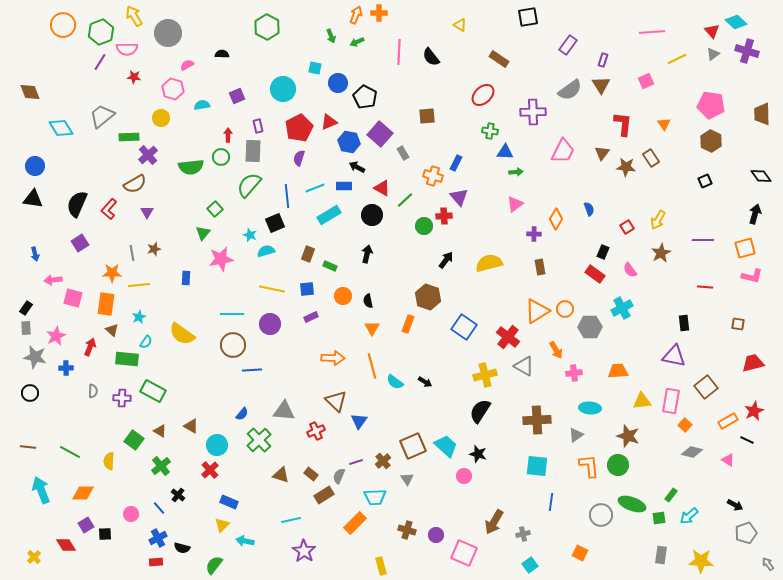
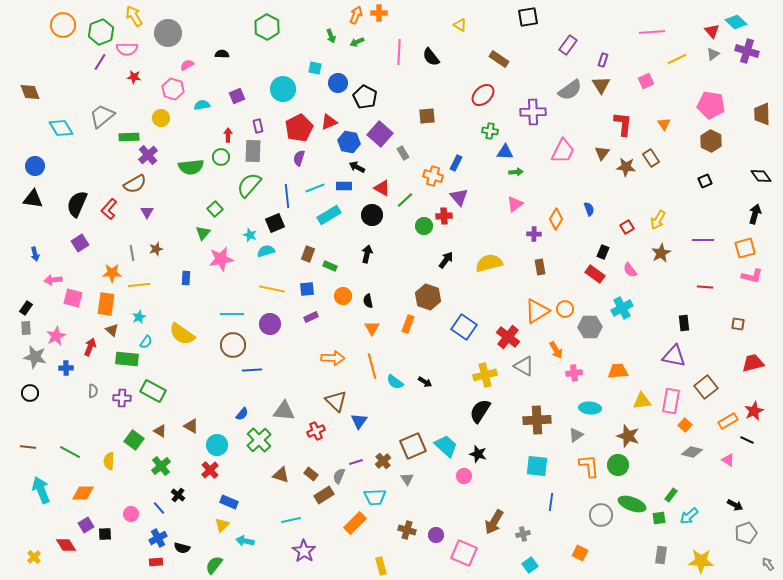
brown star at (154, 249): moved 2 px right
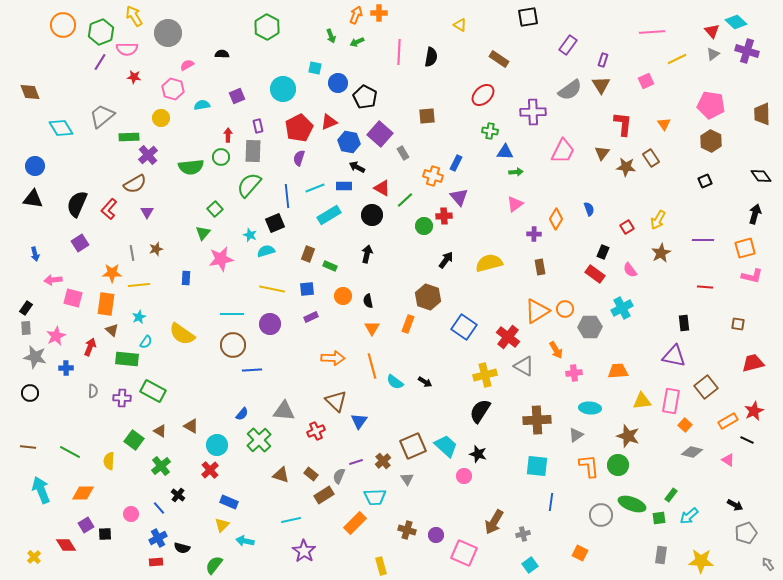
black semicircle at (431, 57): rotated 132 degrees counterclockwise
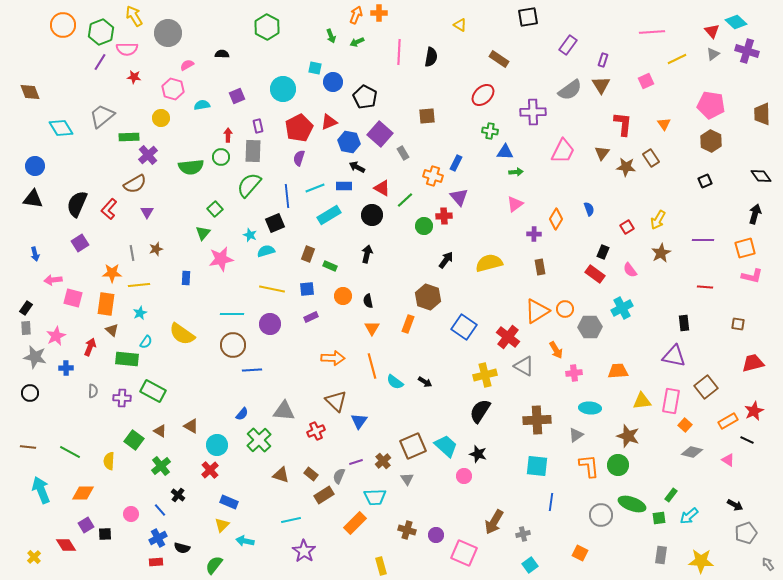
blue circle at (338, 83): moved 5 px left, 1 px up
cyan star at (139, 317): moved 1 px right, 4 px up
blue line at (159, 508): moved 1 px right, 2 px down
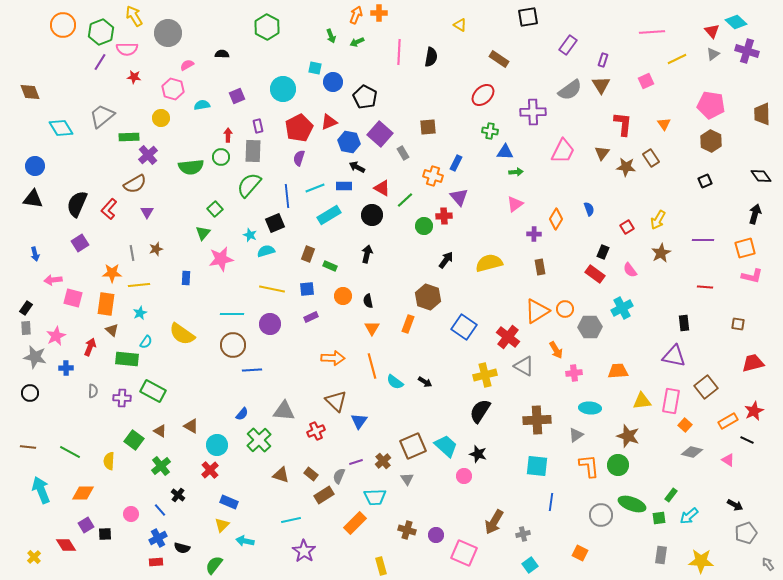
brown square at (427, 116): moved 1 px right, 11 px down
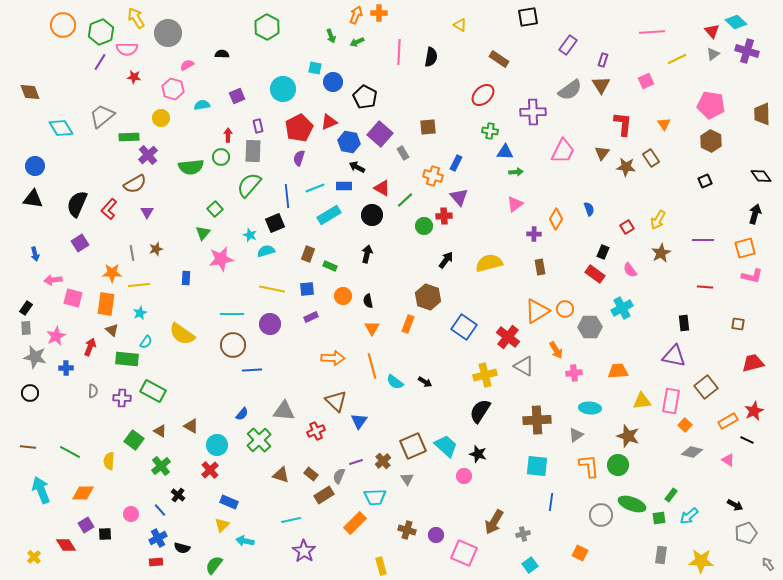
yellow arrow at (134, 16): moved 2 px right, 2 px down
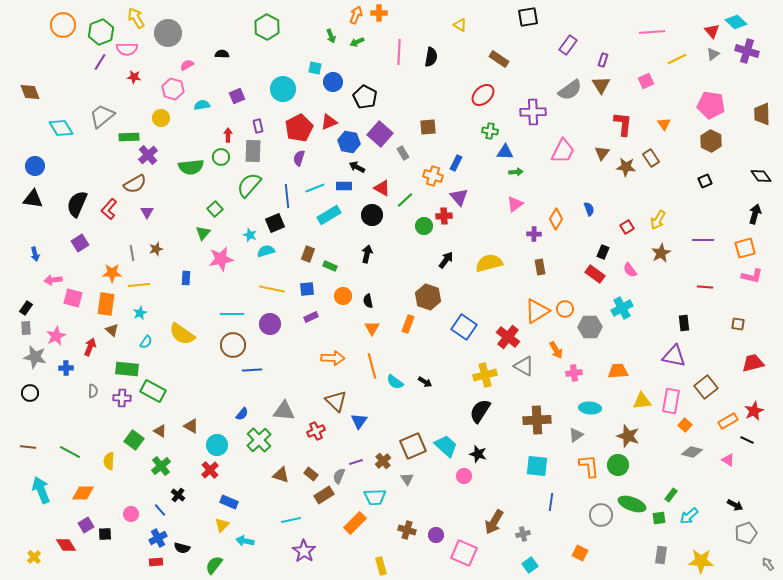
green rectangle at (127, 359): moved 10 px down
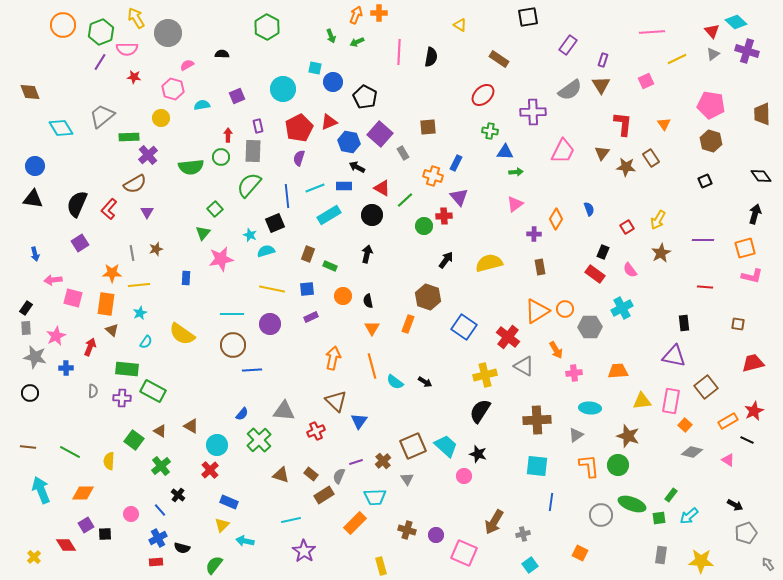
brown hexagon at (711, 141): rotated 10 degrees counterclockwise
orange arrow at (333, 358): rotated 80 degrees counterclockwise
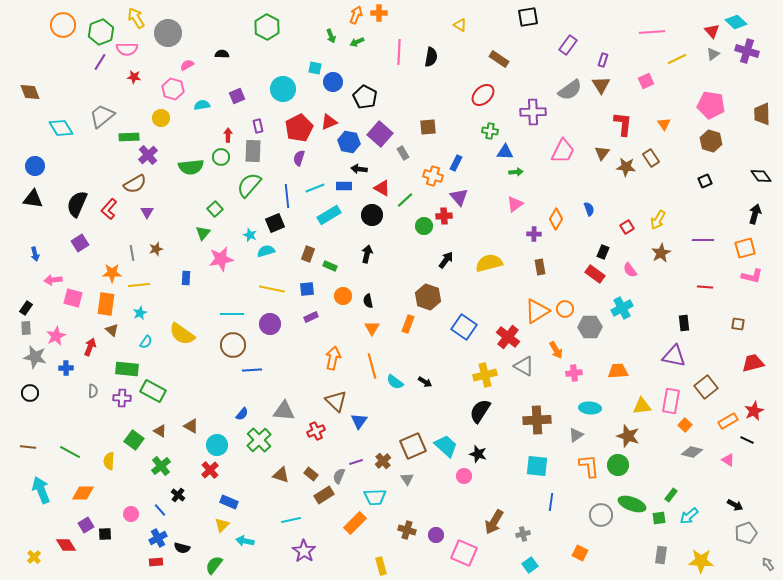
black arrow at (357, 167): moved 2 px right, 2 px down; rotated 21 degrees counterclockwise
yellow triangle at (642, 401): moved 5 px down
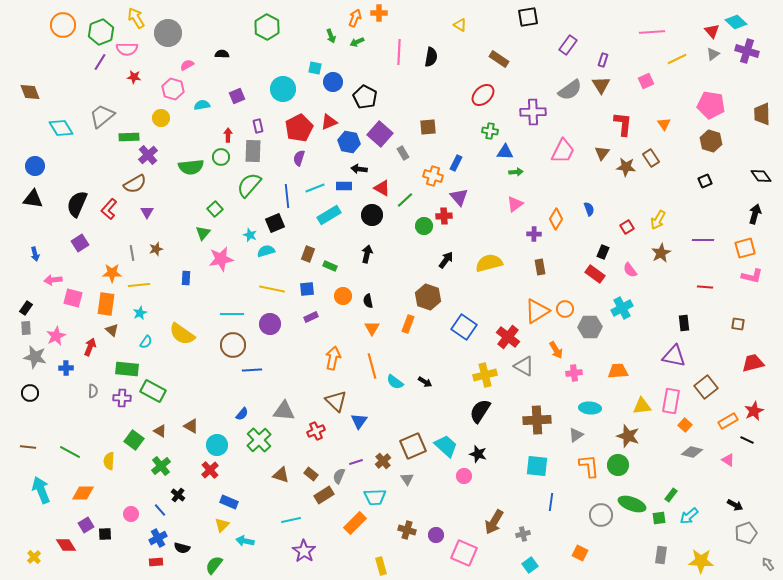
orange arrow at (356, 15): moved 1 px left, 3 px down
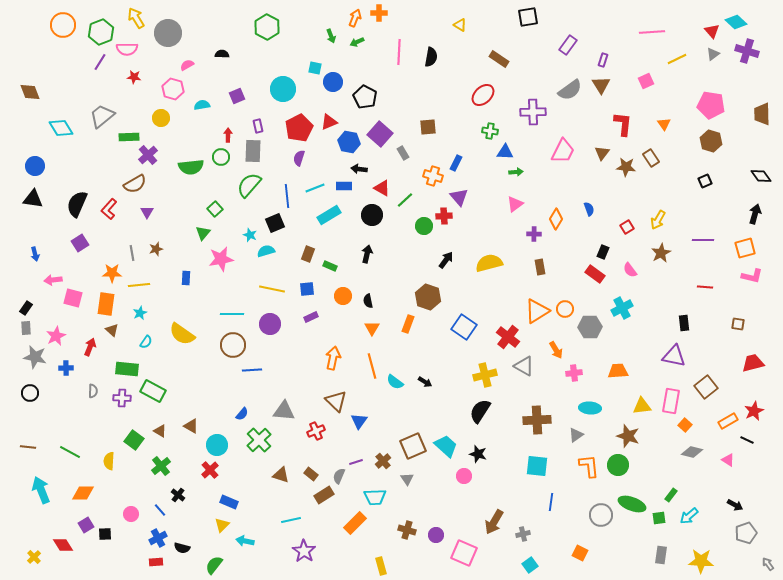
red diamond at (66, 545): moved 3 px left
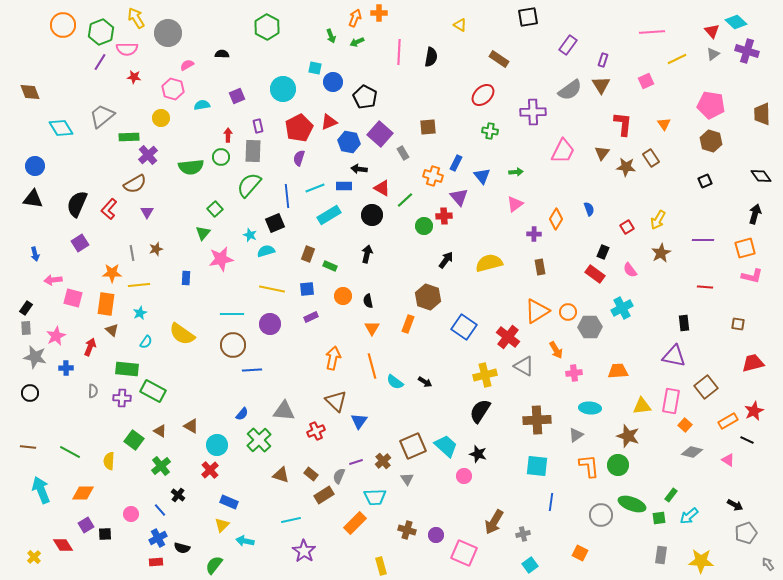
blue triangle at (505, 152): moved 23 px left, 24 px down; rotated 48 degrees clockwise
orange circle at (565, 309): moved 3 px right, 3 px down
